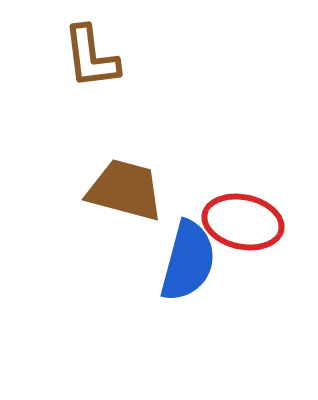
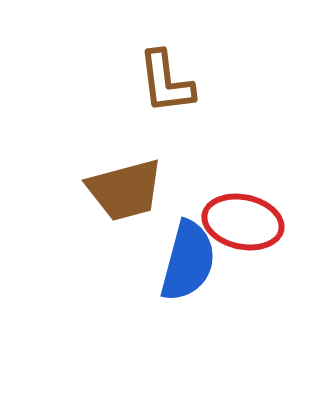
brown L-shape: moved 75 px right, 25 px down
brown trapezoid: rotated 150 degrees clockwise
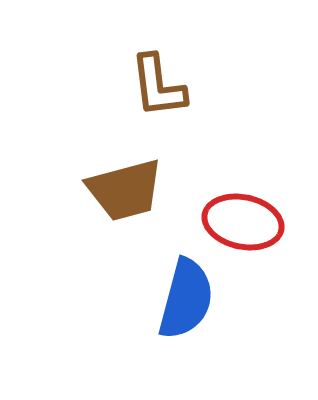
brown L-shape: moved 8 px left, 4 px down
blue semicircle: moved 2 px left, 38 px down
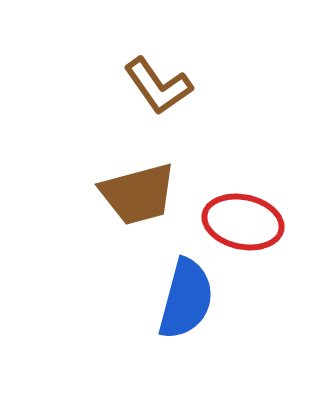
brown L-shape: rotated 28 degrees counterclockwise
brown trapezoid: moved 13 px right, 4 px down
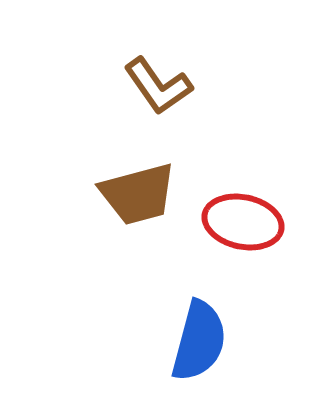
blue semicircle: moved 13 px right, 42 px down
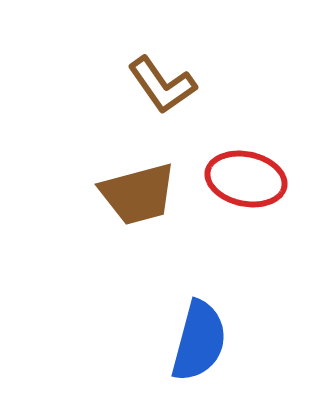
brown L-shape: moved 4 px right, 1 px up
red ellipse: moved 3 px right, 43 px up
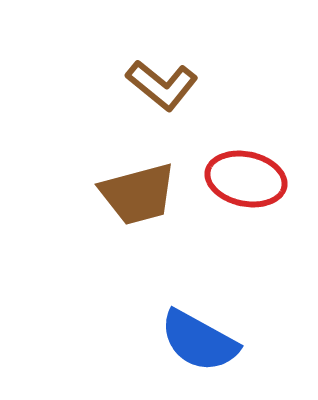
brown L-shape: rotated 16 degrees counterclockwise
blue semicircle: rotated 104 degrees clockwise
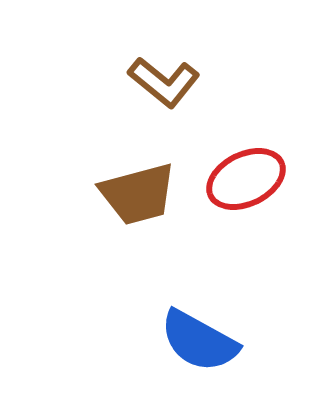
brown L-shape: moved 2 px right, 3 px up
red ellipse: rotated 38 degrees counterclockwise
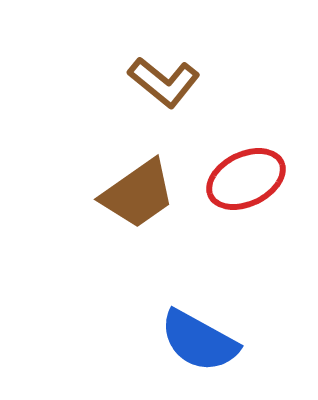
brown trapezoid: rotated 20 degrees counterclockwise
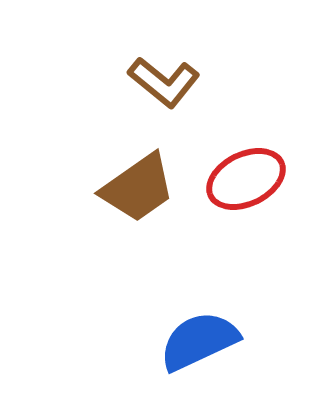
brown trapezoid: moved 6 px up
blue semicircle: rotated 126 degrees clockwise
